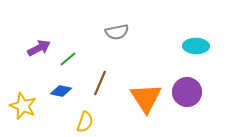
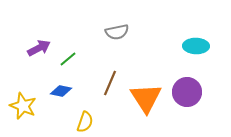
brown line: moved 10 px right
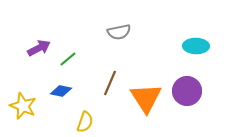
gray semicircle: moved 2 px right
purple circle: moved 1 px up
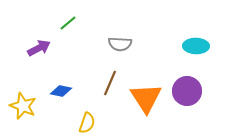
gray semicircle: moved 1 px right, 12 px down; rotated 15 degrees clockwise
green line: moved 36 px up
yellow semicircle: moved 2 px right, 1 px down
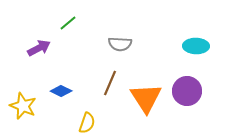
blue diamond: rotated 15 degrees clockwise
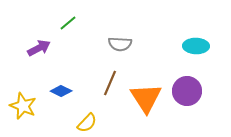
yellow semicircle: rotated 25 degrees clockwise
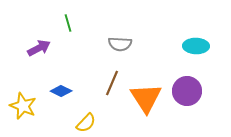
green line: rotated 66 degrees counterclockwise
brown line: moved 2 px right
yellow semicircle: moved 1 px left
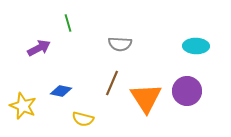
blue diamond: rotated 15 degrees counterclockwise
yellow semicircle: moved 3 px left, 4 px up; rotated 60 degrees clockwise
